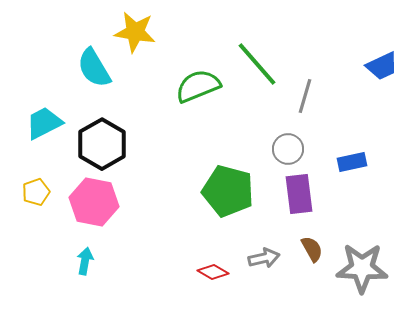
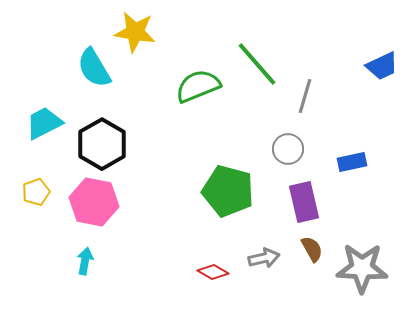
purple rectangle: moved 5 px right, 8 px down; rotated 6 degrees counterclockwise
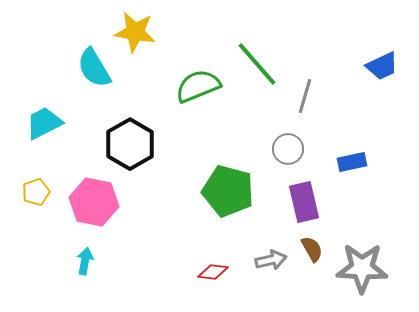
black hexagon: moved 28 px right
gray arrow: moved 7 px right, 2 px down
red diamond: rotated 24 degrees counterclockwise
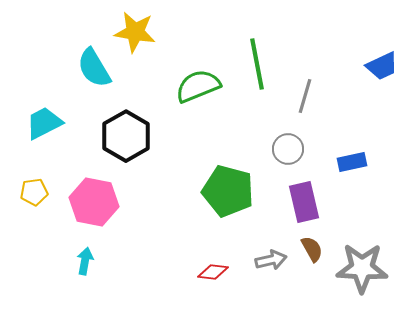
green line: rotated 30 degrees clockwise
black hexagon: moved 4 px left, 8 px up
yellow pentagon: moved 2 px left; rotated 12 degrees clockwise
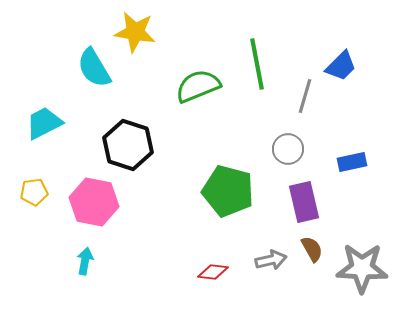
blue trapezoid: moved 41 px left; rotated 20 degrees counterclockwise
black hexagon: moved 2 px right, 9 px down; rotated 12 degrees counterclockwise
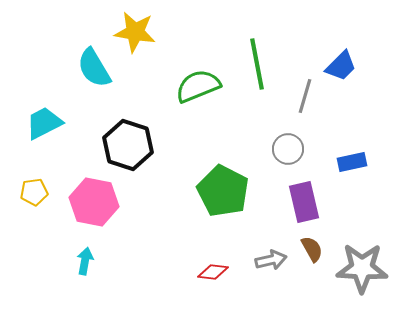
green pentagon: moved 5 px left; rotated 12 degrees clockwise
